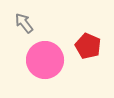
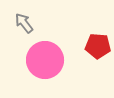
red pentagon: moved 10 px right; rotated 20 degrees counterclockwise
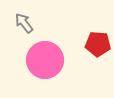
red pentagon: moved 2 px up
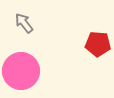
pink circle: moved 24 px left, 11 px down
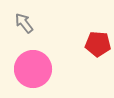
pink circle: moved 12 px right, 2 px up
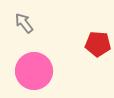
pink circle: moved 1 px right, 2 px down
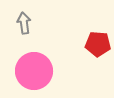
gray arrow: rotated 30 degrees clockwise
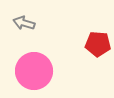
gray arrow: rotated 65 degrees counterclockwise
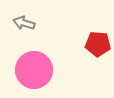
pink circle: moved 1 px up
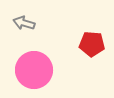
red pentagon: moved 6 px left
